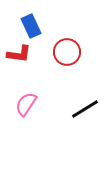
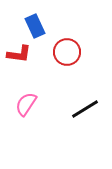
blue rectangle: moved 4 px right
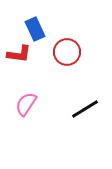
blue rectangle: moved 3 px down
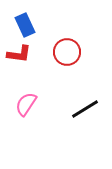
blue rectangle: moved 10 px left, 4 px up
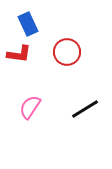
blue rectangle: moved 3 px right, 1 px up
pink semicircle: moved 4 px right, 3 px down
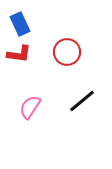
blue rectangle: moved 8 px left
black line: moved 3 px left, 8 px up; rotated 8 degrees counterclockwise
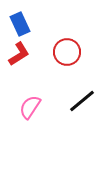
red L-shape: rotated 40 degrees counterclockwise
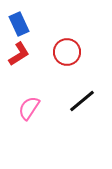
blue rectangle: moved 1 px left
pink semicircle: moved 1 px left, 1 px down
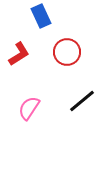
blue rectangle: moved 22 px right, 8 px up
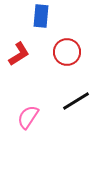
blue rectangle: rotated 30 degrees clockwise
black line: moved 6 px left; rotated 8 degrees clockwise
pink semicircle: moved 1 px left, 9 px down
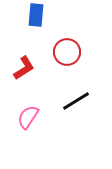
blue rectangle: moved 5 px left, 1 px up
red L-shape: moved 5 px right, 14 px down
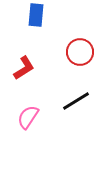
red circle: moved 13 px right
